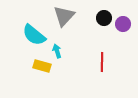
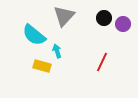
red line: rotated 24 degrees clockwise
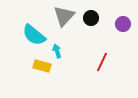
black circle: moved 13 px left
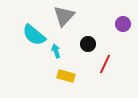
black circle: moved 3 px left, 26 px down
cyan arrow: moved 1 px left
red line: moved 3 px right, 2 px down
yellow rectangle: moved 24 px right, 10 px down
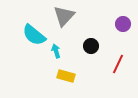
black circle: moved 3 px right, 2 px down
red line: moved 13 px right
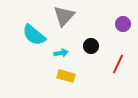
cyan arrow: moved 5 px right, 2 px down; rotated 96 degrees clockwise
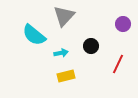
yellow rectangle: rotated 30 degrees counterclockwise
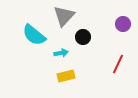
black circle: moved 8 px left, 9 px up
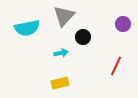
cyan semicircle: moved 7 px left, 7 px up; rotated 50 degrees counterclockwise
red line: moved 2 px left, 2 px down
yellow rectangle: moved 6 px left, 7 px down
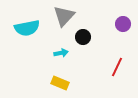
red line: moved 1 px right, 1 px down
yellow rectangle: rotated 36 degrees clockwise
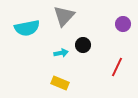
black circle: moved 8 px down
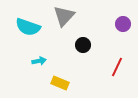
cyan semicircle: moved 1 px right, 1 px up; rotated 30 degrees clockwise
cyan arrow: moved 22 px left, 8 px down
